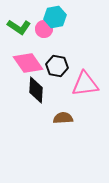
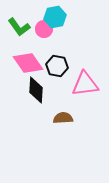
green L-shape: rotated 20 degrees clockwise
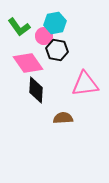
cyan hexagon: moved 6 px down
pink circle: moved 7 px down
black hexagon: moved 16 px up
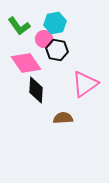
green L-shape: moved 1 px up
pink circle: moved 3 px down
pink diamond: moved 2 px left
pink triangle: rotated 28 degrees counterclockwise
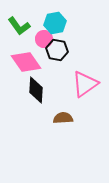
pink diamond: moved 1 px up
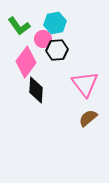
pink circle: moved 1 px left
black hexagon: rotated 15 degrees counterclockwise
pink diamond: rotated 72 degrees clockwise
pink triangle: rotated 32 degrees counterclockwise
brown semicircle: moved 25 px right; rotated 36 degrees counterclockwise
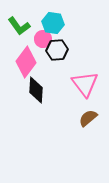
cyan hexagon: moved 2 px left; rotated 20 degrees clockwise
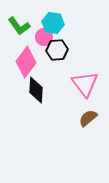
pink circle: moved 1 px right, 2 px up
